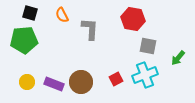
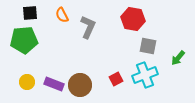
black square: rotated 21 degrees counterclockwise
gray L-shape: moved 2 px left, 2 px up; rotated 20 degrees clockwise
brown circle: moved 1 px left, 3 px down
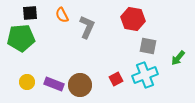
gray L-shape: moved 1 px left
green pentagon: moved 3 px left, 2 px up
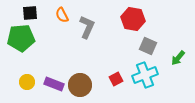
gray square: rotated 12 degrees clockwise
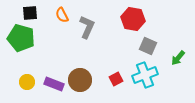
green pentagon: rotated 20 degrees clockwise
brown circle: moved 5 px up
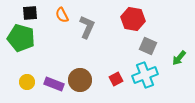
green arrow: moved 1 px right
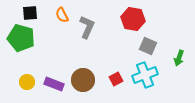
green arrow: rotated 21 degrees counterclockwise
brown circle: moved 3 px right
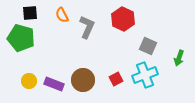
red hexagon: moved 10 px left; rotated 15 degrees clockwise
yellow circle: moved 2 px right, 1 px up
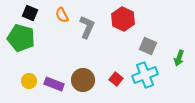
black square: rotated 28 degrees clockwise
red square: rotated 24 degrees counterclockwise
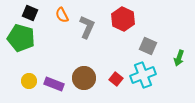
cyan cross: moved 2 px left
brown circle: moved 1 px right, 2 px up
